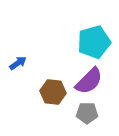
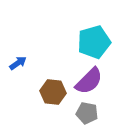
gray pentagon: rotated 10 degrees clockwise
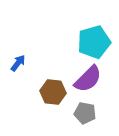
blue arrow: rotated 18 degrees counterclockwise
purple semicircle: moved 1 px left, 2 px up
gray pentagon: moved 2 px left
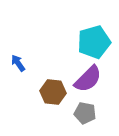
blue arrow: rotated 72 degrees counterclockwise
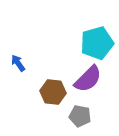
cyan pentagon: moved 3 px right, 1 px down
gray pentagon: moved 5 px left, 3 px down
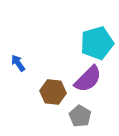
gray pentagon: rotated 20 degrees clockwise
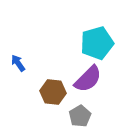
gray pentagon: rotated 10 degrees clockwise
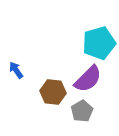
cyan pentagon: moved 2 px right
blue arrow: moved 2 px left, 7 px down
gray pentagon: moved 2 px right, 5 px up
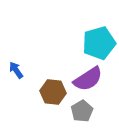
purple semicircle: rotated 12 degrees clockwise
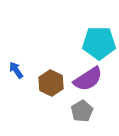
cyan pentagon: rotated 16 degrees clockwise
brown hexagon: moved 2 px left, 9 px up; rotated 20 degrees clockwise
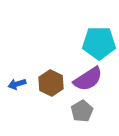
blue arrow: moved 1 px right, 14 px down; rotated 72 degrees counterclockwise
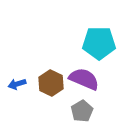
purple semicircle: moved 4 px left; rotated 124 degrees counterclockwise
